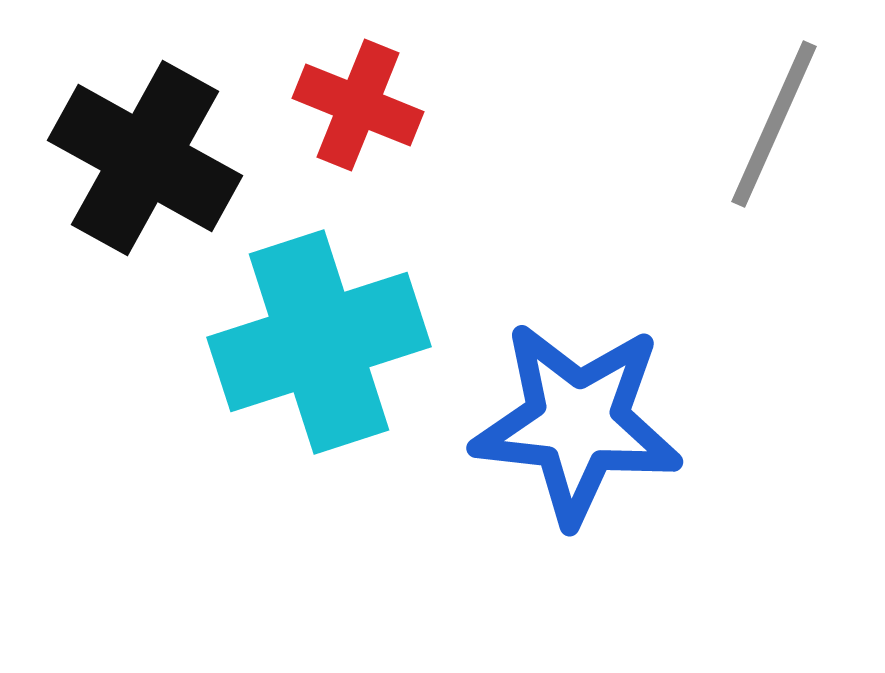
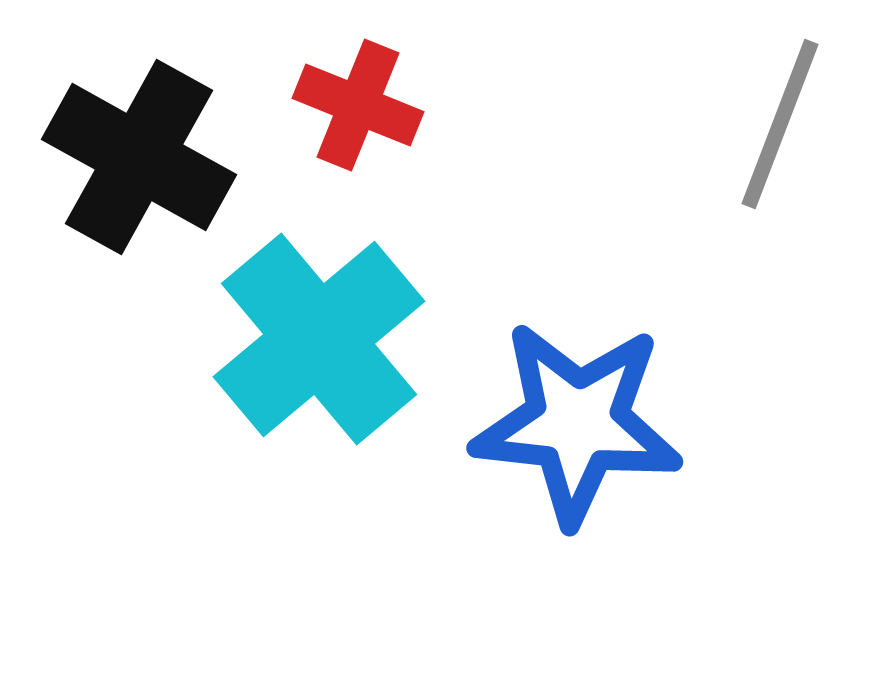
gray line: moved 6 px right; rotated 3 degrees counterclockwise
black cross: moved 6 px left, 1 px up
cyan cross: moved 3 px up; rotated 22 degrees counterclockwise
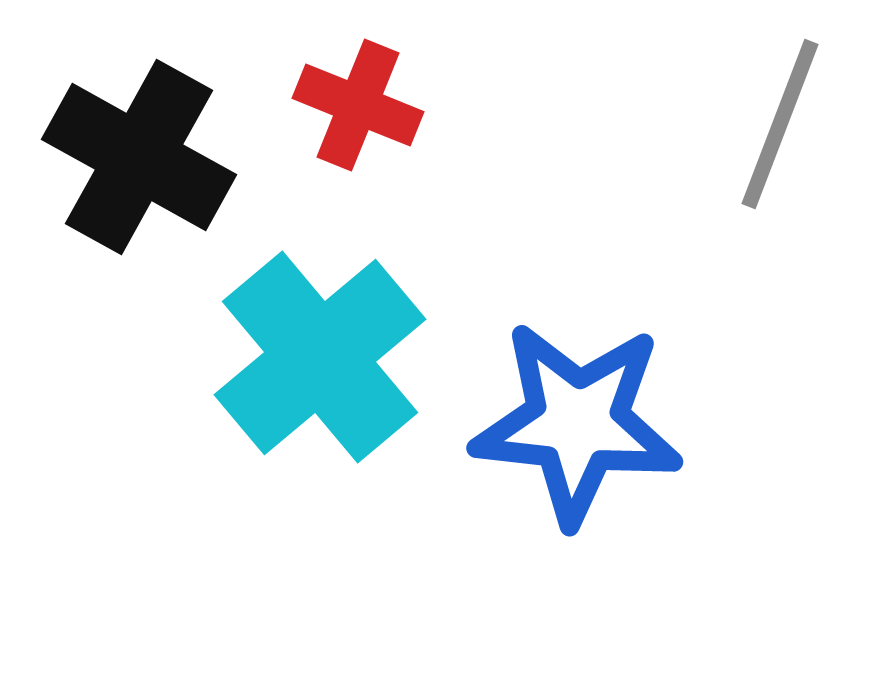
cyan cross: moved 1 px right, 18 px down
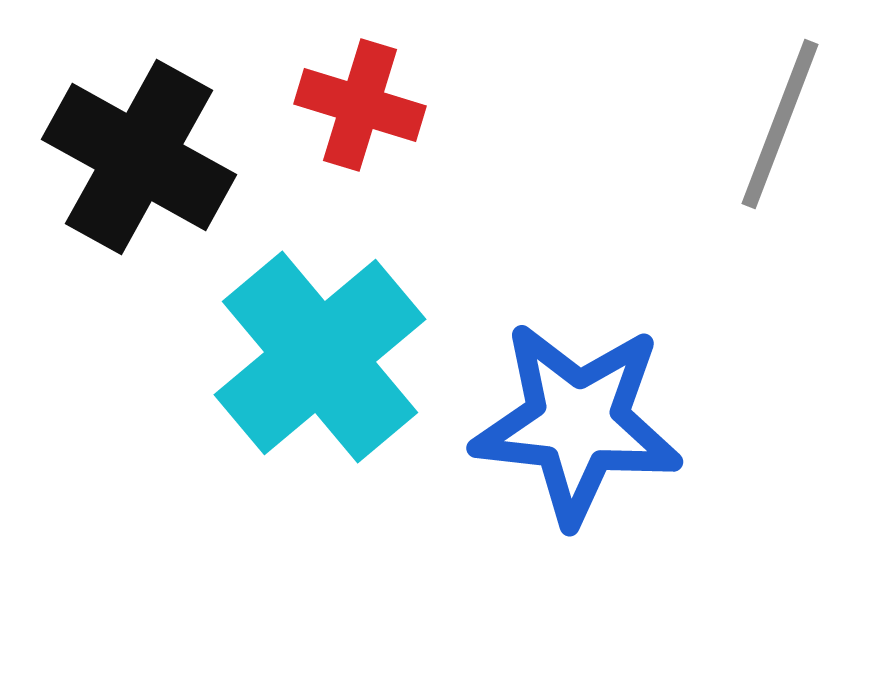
red cross: moved 2 px right; rotated 5 degrees counterclockwise
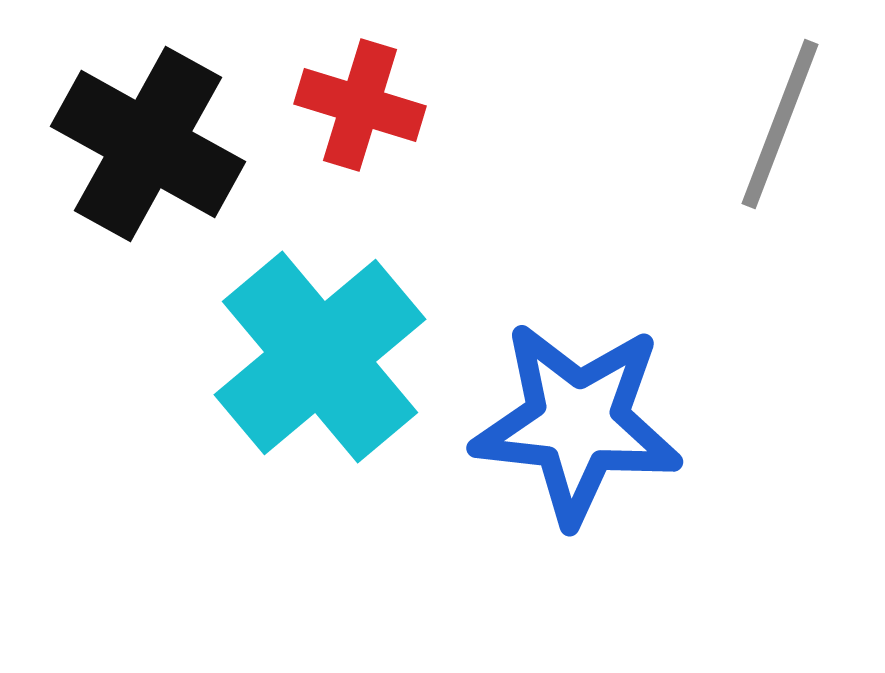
black cross: moved 9 px right, 13 px up
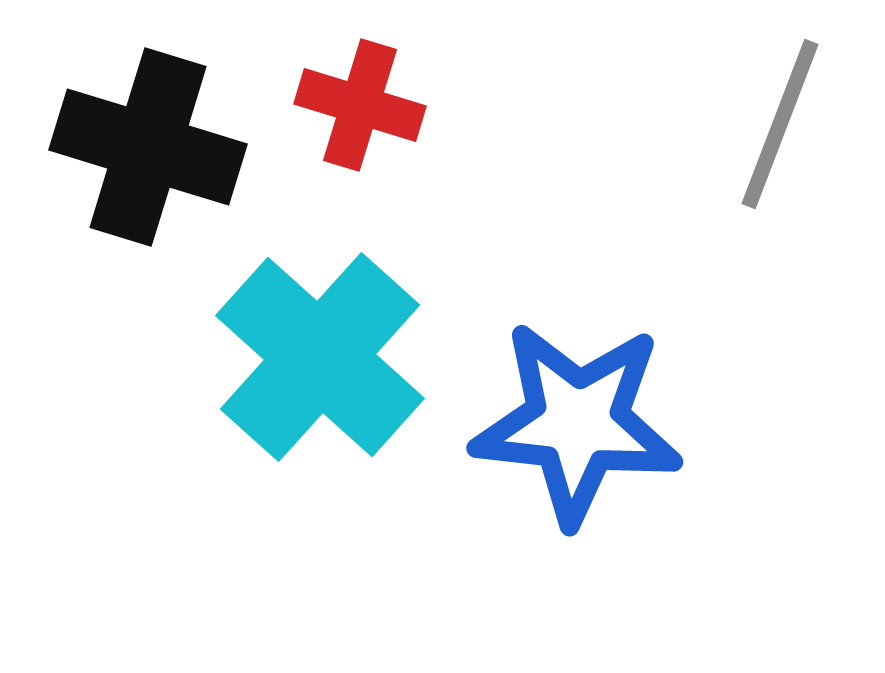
black cross: moved 3 px down; rotated 12 degrees counterclockwise
cyan cross: rotated 8 degrees counterclockwise
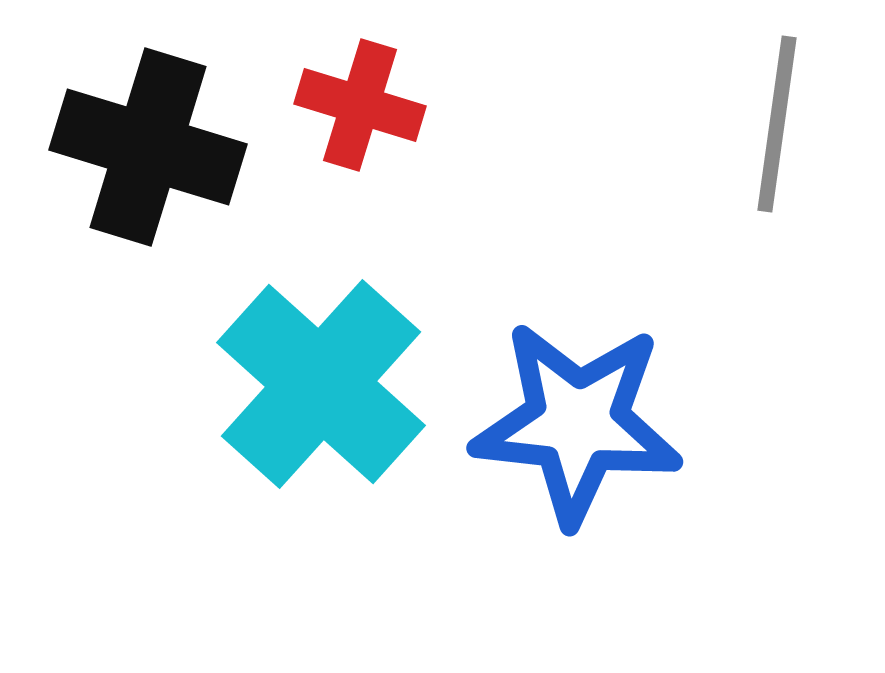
gray line: moved 3 px left; rotated 13 degrees counterclockwise
cyan cross: moved 1 px right, 27 px down
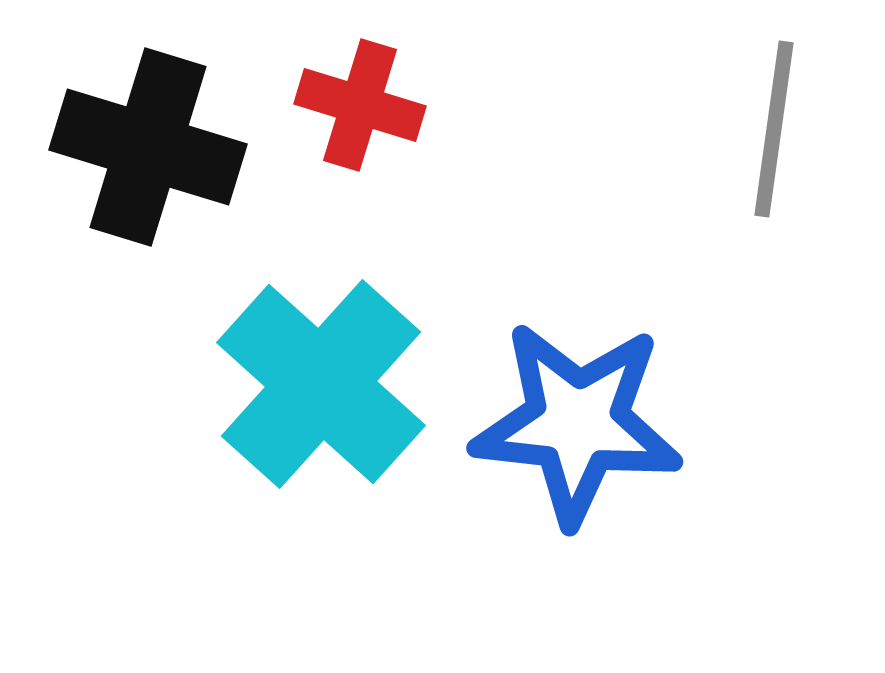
gray line: moved 3 px left, 5 px down
